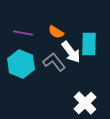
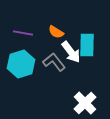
cyan rectangle: moved 2 px left, 1 px down
cyan hexagon: rotated 20 degrees clockwise
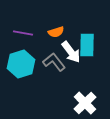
orange semicircle: rotated 49 degrees counterclockwise
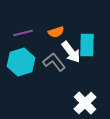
purple line: rotated 24 degrees counterclockwise
cyan hexagon: moved 2 px up
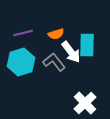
orange semicircle: moved 2 px down
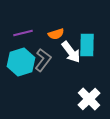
gray L-shape: moved 11 px left, 2 px up; rotated 75 degrees clockwise
white cross: moved 4 px right, 4 px up
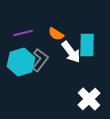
orange semicircle: rotated 49 degrees clockwise
gray L-shape: moved 3 px left
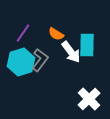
purple line: rotated 42 degrees counterclockwise
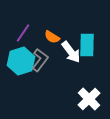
orange semicircle: moved 4 px left, 3 px down
cyan hexagon: moved 1 px up
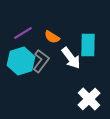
purple line: rotated 24 degrees clockwise
cyan rectangle: moved 1 px right
white arrow: moved 6 px down
gray L-shape: moved 1 px right, 1 px down
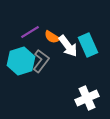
purple line: moved 7 px right, 1 px up
cyan rectangle: rotated 25 degrees counterclockwise
white arrow: moved 3 px left, 12 px up
white cross: moved 2 px left, 1 px up; rotated 20 degrees clockwise
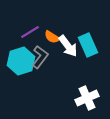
gray L-shape: moved 1 px left, 4 px up
